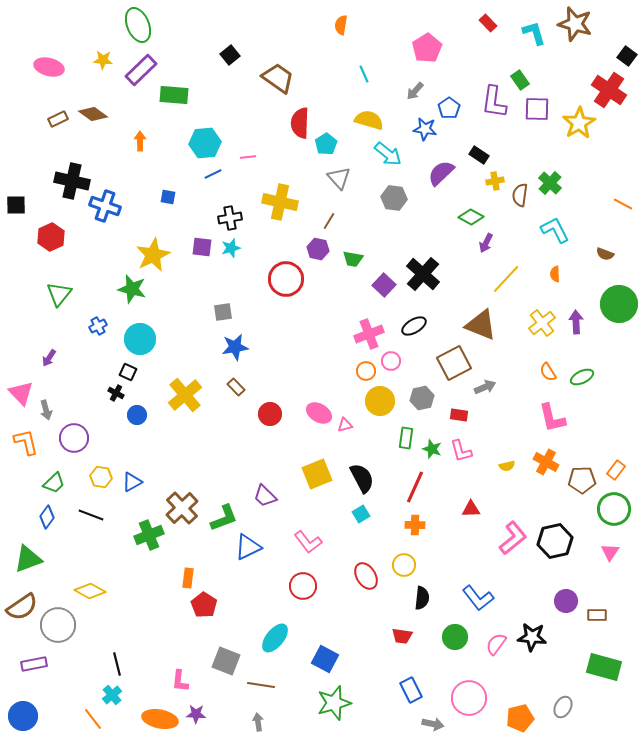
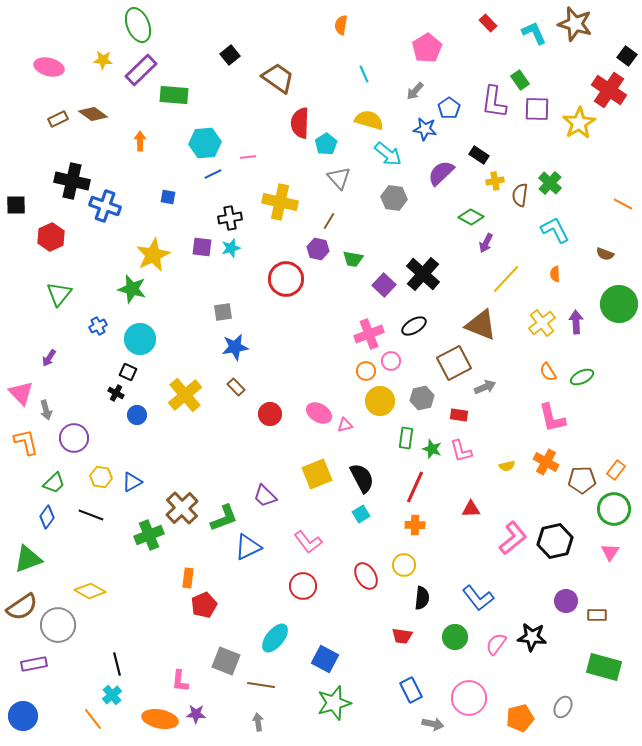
cyan L-shape at (534, 33): rotated 8 degrees counterclockwise
red pentagon at (204, 605): rotated 15 degrees clockwise
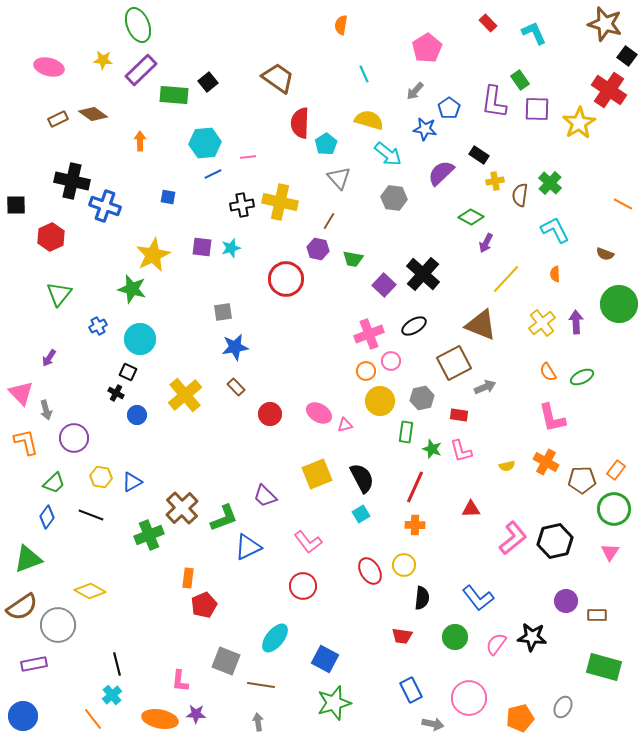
brown star at (575, 24): moved 30 px right
black square at (230, 55): moved 22 px left, 27 px down
black cross at (230, 218): moved 12 px right, 13 px up
green rectangle at (406, 438): moved 6 px up
red ellipse at (366, 576): moved 4 px right, 5 px up
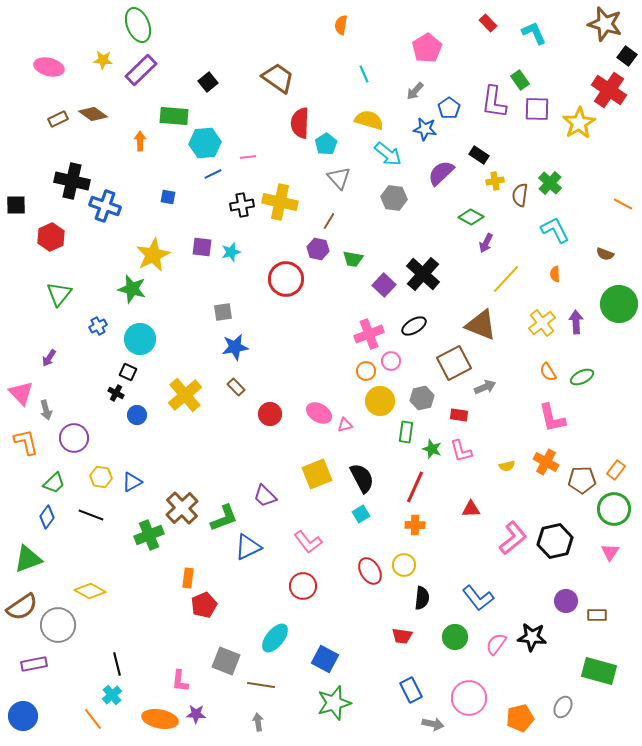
green rectangle at (174, 95): moved 21 px down
cyan star at (231, 248): moved 4 px down
green rectangle at (604, 667): moved 5 px left, 4 px down
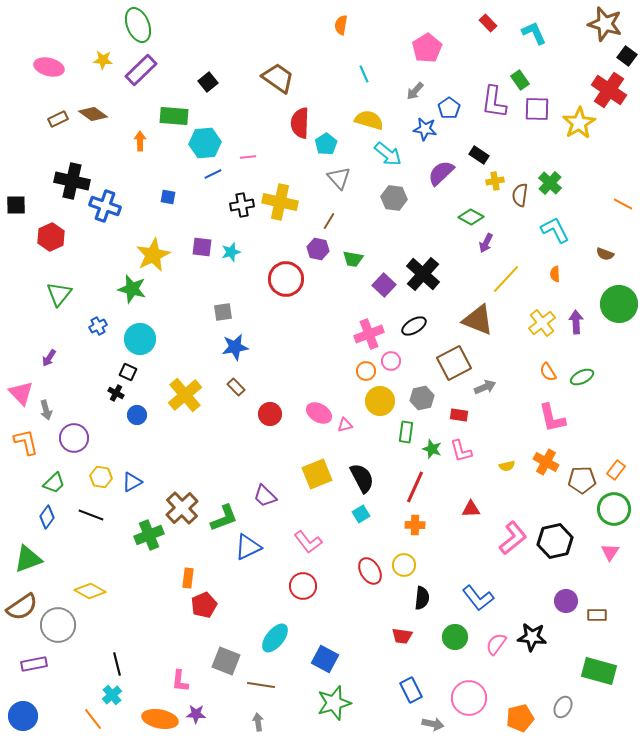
brown triangle at (481, 325): moved 3 px left, 5 px up
